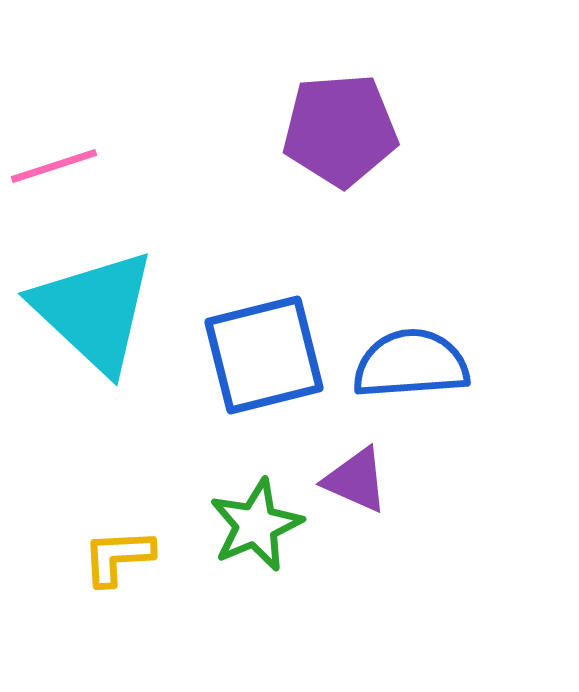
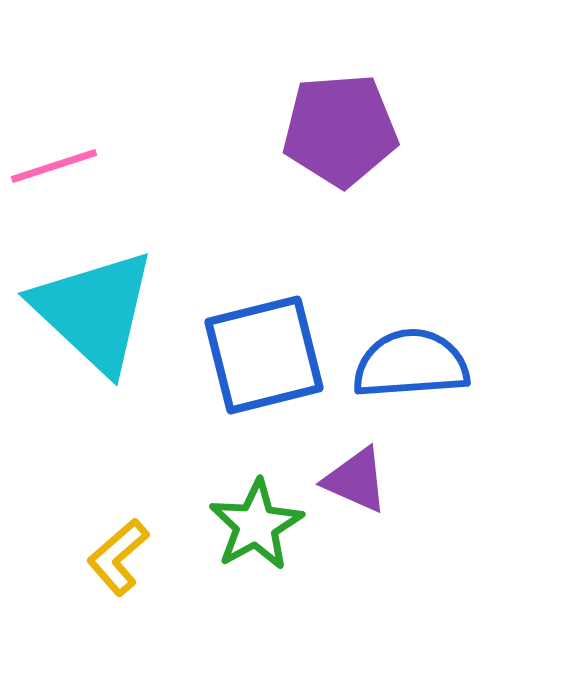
green star: rotated 6 degrees counterclockwise
yellow L-shape: rotated 38 degrees counterclockwise
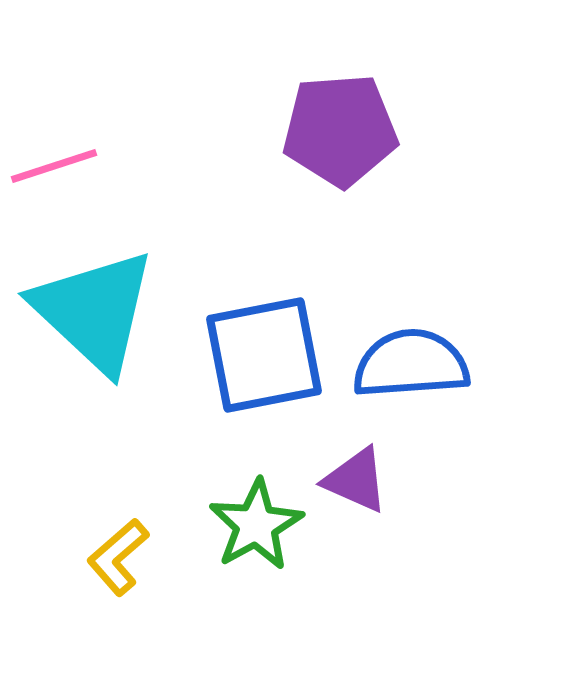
blue square: rotated 3 degrees clockwise
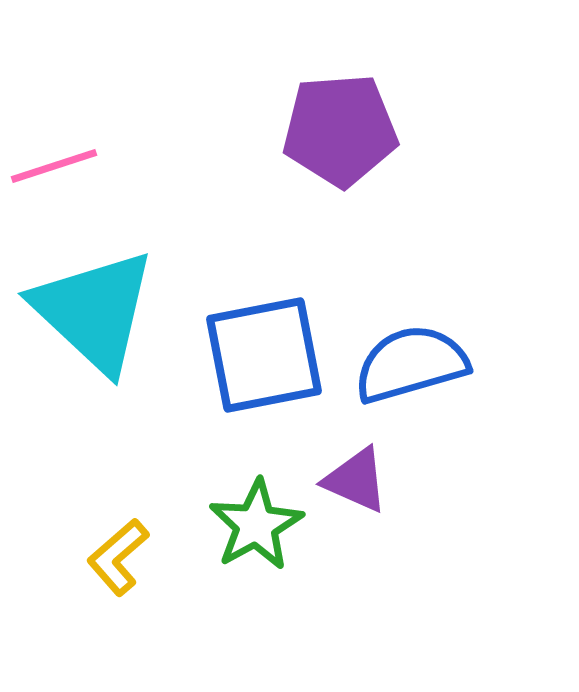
blue semicircle: rotated 12 degrees counterclockwise
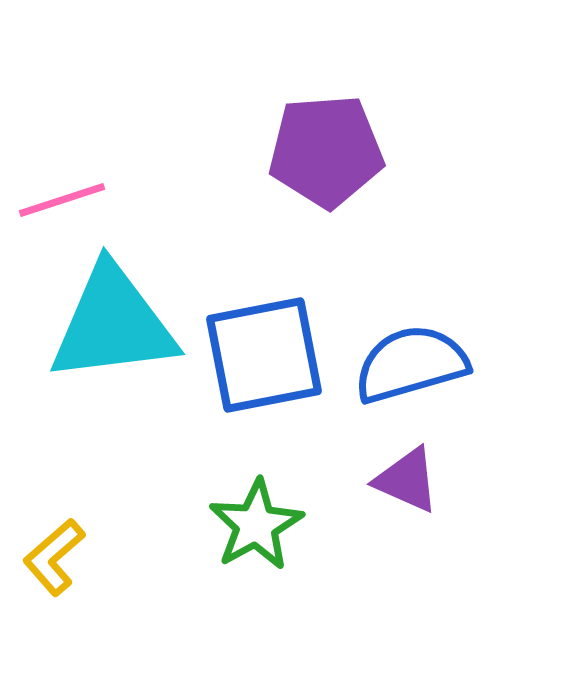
purple pentagon: moved 14 px left, 21 px down
pink line: moved 8 px right, 34 px down
cyan triangle: moved 19 px right, 13 px down; rotated 50 degrees counterclockwise
purple triangle: moved 51 px right
yellow L-shape: moved 64 px left
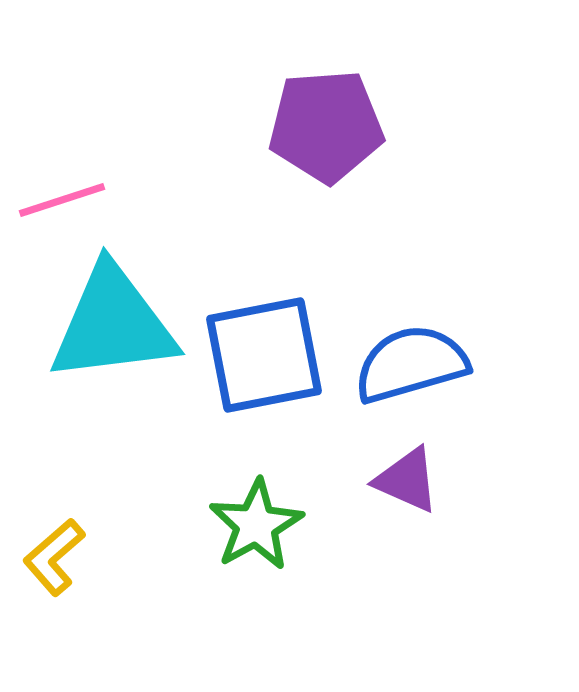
purple pentagon: moved 25 px up
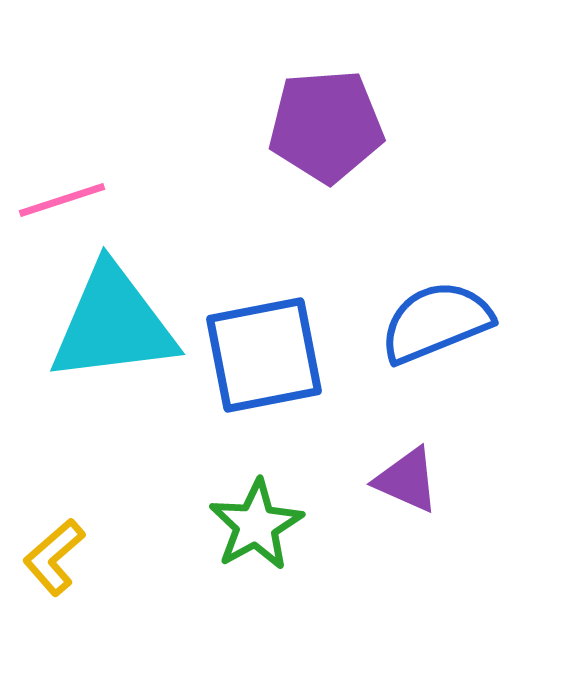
blue semicircle: moved 25 px right, 42 px up; rotated 6 degrees counterclockwise
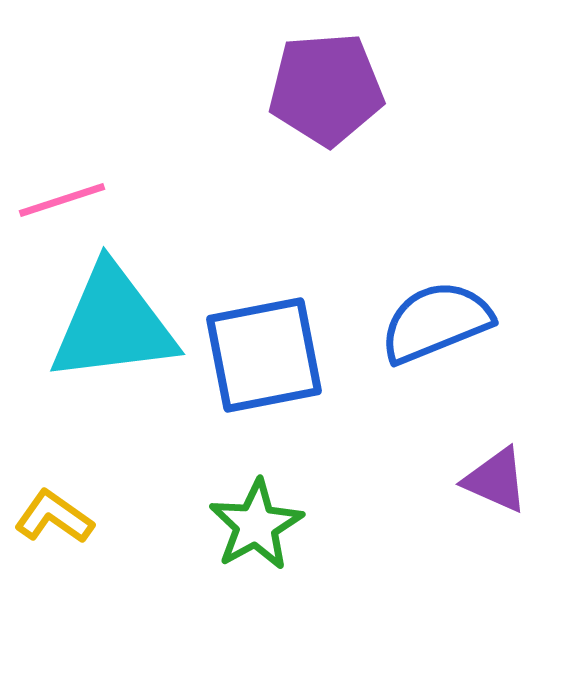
purple pentagon: moved 37 px up
purple triangle: moved 89 px right
yellow L-shape: moved 40 px up; rotated 76 degrees clockwise
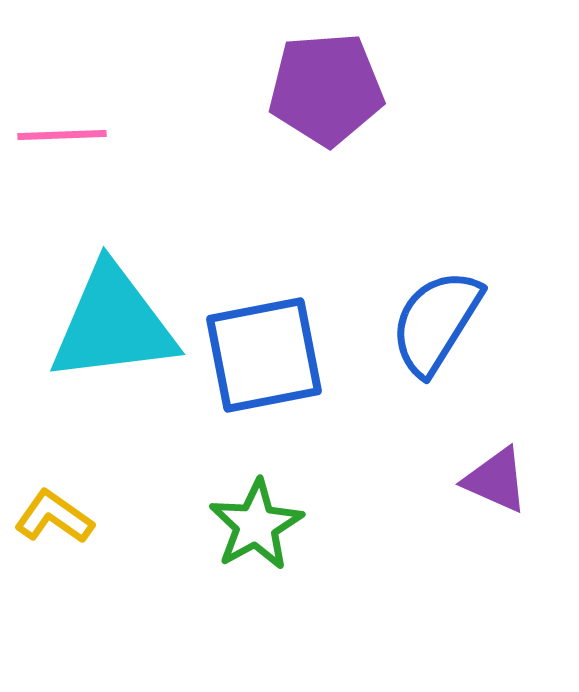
pink line: moved 65 px up; rotated 16 degrees clockwise
blue semicircle: rotated 36 degrees counterclockwise
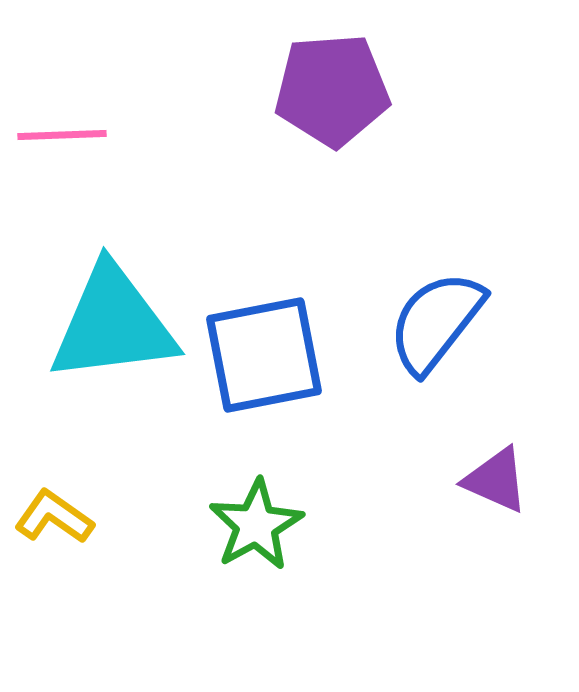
purple pentagon: moved 6 px right, 1 px down
blue semicircle: rotated 6 degrees clockwise
